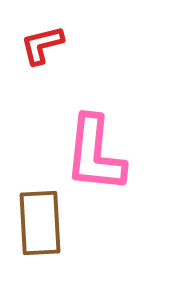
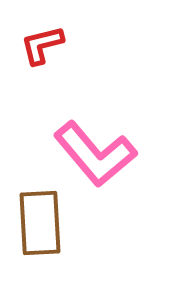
pink L-shape: rotated 46 degrees counterclockwise
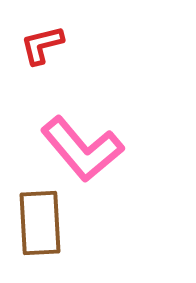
pink L-shape: moved 13 px left, 5 px up
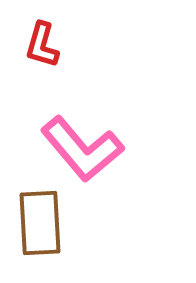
red L-shape: rotated 60 degrees counterclockwise
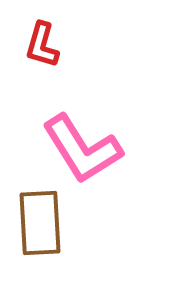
pink L-shape: rotated 8 degrees clockwise
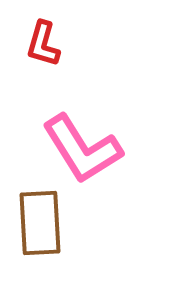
red L-shape: moved 1 px right, 1 px up
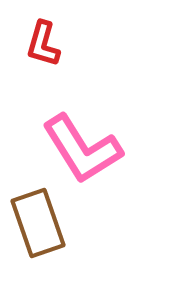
brown rectangle: moved 2 px left; rotated 16 degrees counterclockwise
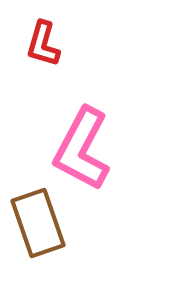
pink L-shape: rotated 60 degrees clockwise
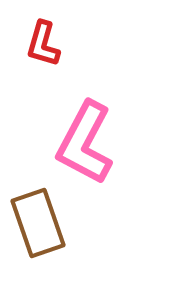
pink L-shape: moved 3 px right, 6 px up
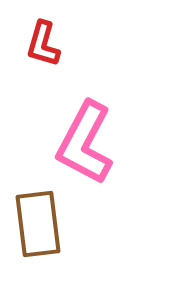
brown rectangle: moved 1 px down; rotated 12 degrees clockwise
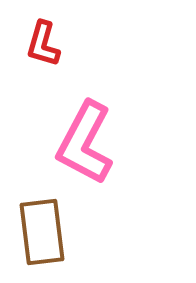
brown rectangle: moved 4 px right, 8 px down
